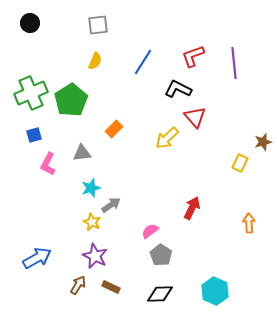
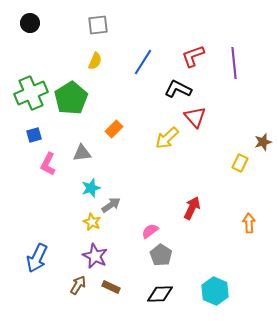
green pentagon: moved 2 px up
blue arrow: rotated 144 degrees clockwise
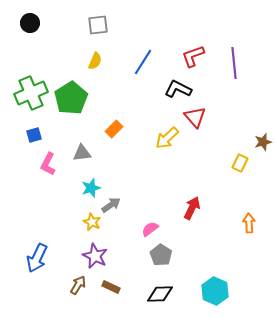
pink semicircle: moved 2 px up
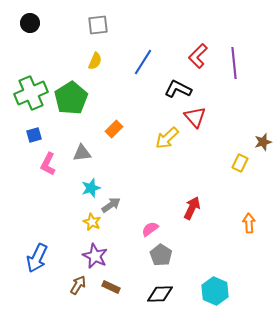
red L-shape: moved 5 px right; rotated 25 degrees counterclockwise
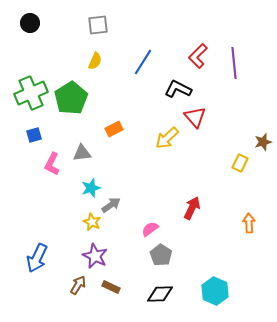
orange rectangle: rotated 18 degrees clockwise
pink L-shape: moved 4 px right
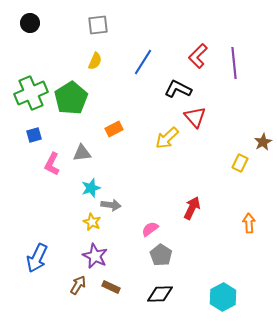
brown star: rotated 12 degrees counterclockwise
gray arrow: rotated 42 degrees clockwise
cyan hexagon: moved 8 px right, 6 px down; rotated 8 degrees clockwise
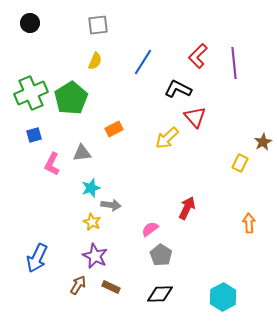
red arrow: moved 5 px left
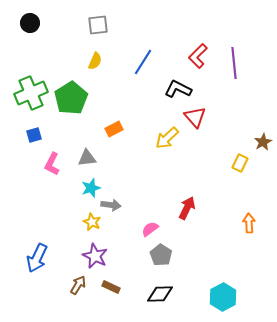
gray triangle: moved 5 px right, 5 px down
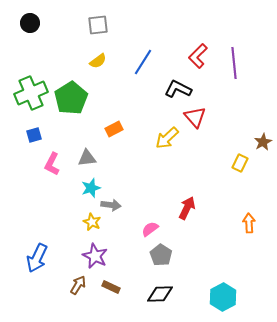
yellow semicircle: moved 3 px right; rotated 30 degrees clockwise
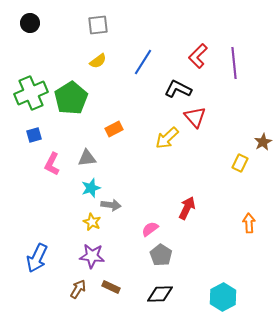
purple star: moved 3 px left; rotated 20 degrees counterclockwise
brown arrow: moved 4 px down
